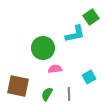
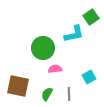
cyan L-shape: moved 1 px left
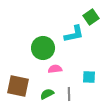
cyan square: rotated 32 degrees clockwise
green semicircle: rotated 32 degrees clockwise
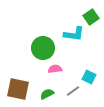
cyan L-shape: rotated 20 degrees clockwise
cyan square: rotated 24 degrees clockwise
brown square: moved 3 px down
gray line: moved 4 px right, 3 px up; rotated 56 degrees clockwise
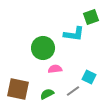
green square: rotated 14 degrees clockwise
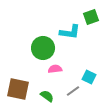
cyan L-shape: moved 4 px left, 2 px up
green semicircle: moved 2 px down; rotated 64 degrees clockwise
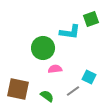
green square: moved 2 px down
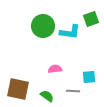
green circle: moved 22 px up
cyan square: rotated 32 degrees counterclockwise
gray line: rotated 40 degrees clockwise
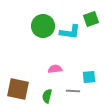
green semicircle: rotated 112 degrees counterclockwise
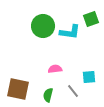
gray line: rotated 48 degrees clockwise
green semicircle: moved 1 px right, 1 px up
